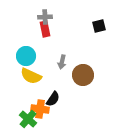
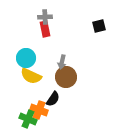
cyan circle: moved 2 px down
brown circle: moved 17 px left, 2 px down
orange cross: moved 1 px left, 1 px down; rotated 12 degrees clockwise
green cross: rotated 18 degrees counterclockwise
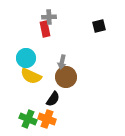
gray cross: moved 4 px right
orange cross: moved 8 px right, 9 px down
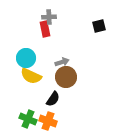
gray arrow: rotated 120 degrees counterclockwise
orange cross: moved 1 px right, 2 px down
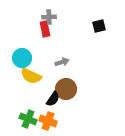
cyan circle: moved 4 px left
brown circle: moved 12 px down
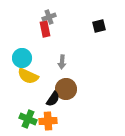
gray cross: rotated 16 degrees counterclockwise
gray arrow: rotated 112 degrees clockwise
yellow semicircle: moved 3 px left
orange cross: rotated 24 degrees counterclockwise
